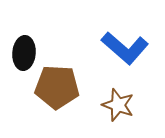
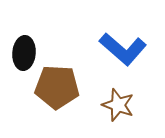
blue L-shape: moved 2 px left, 1 px down
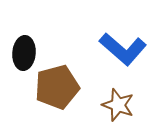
brown pentagon: rotated 18 degrees counterclockwise
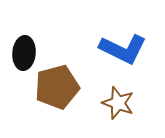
blue L-shape: rotated 15 degrees counterclockwise
brown star: moved 2 px up
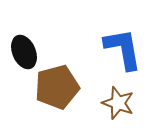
blue L-shape: rotated 126 degrees counterclockwise
black ellipse: moved 1 px up; rotated 28 degrees counterclockwise
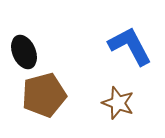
blue L-shape: moved 7 px right, 3 px up; rotated 18 degrees counterclockwise
brown pentagon: moved 13 px left, 8 px down
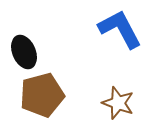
blue L-shape: moved 10 px left, 17 px up
brown pentagon: moved 2 px left
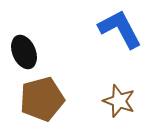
brown pentagon: moved 4 px down
brown star: moved 1 px right, 2 px up
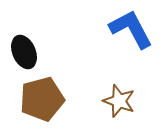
blue L-shape: moved 11 px right
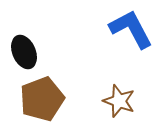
brown pentagon: rotated 6 degrees counterclockwise
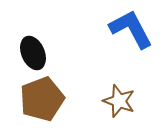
black ellipse: moved 9 px right, 1 px down
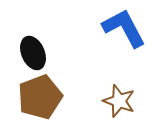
blue L-shape: moved 7 px left, 1 px up
brown pentagon: moved 2 px left, 2 px up
